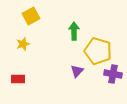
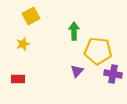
yellow pentagon: rotated 12 degrees counterclockwise
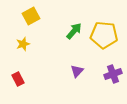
green arrow: rotated 42 degrees clockwise
yellow pentagon: moved 6 px right, 16 px up
purple cross: rotated 30 degrees counterclockwise
red rectangle: rotated 64 degrees clockwise
